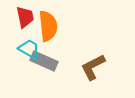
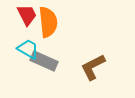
red trapezoid: moved 2 px right, 2 px up; rotated 15 degrees counterclockwise
orange semicircle: moved 4 px up
cyan trapezoid: moved 1 px left
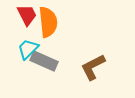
cyan trapezoid: rotated 75 degrees counterclockwise
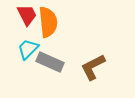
gray rectangle: moved 6 px right, 1 px down
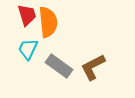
red trapezoid: rotated 10 degrees clockwise
cyan trapezoid: rotated 20 degrees counterclockwise
gray rectangle: moved 9 px right, 4 px down; rotated 12 degrees clockwise
